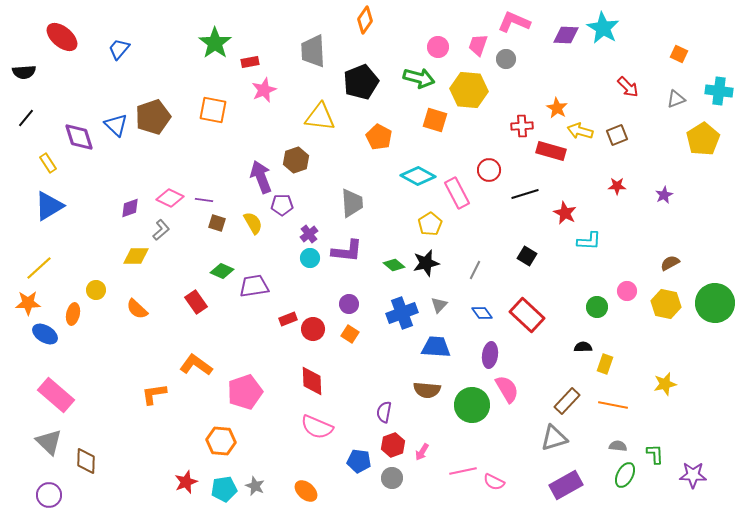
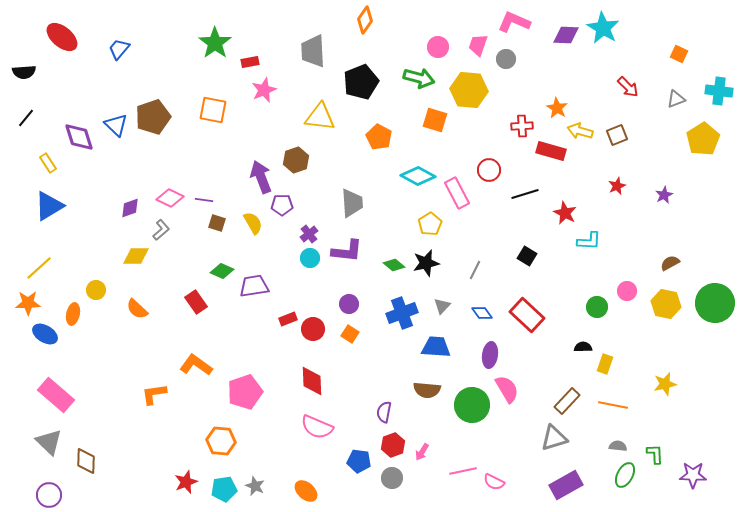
red star at (617, 186): rotated 24 degrees counterclockwise
gray triangle at (439, 305): moved 3 px right, 1 px down
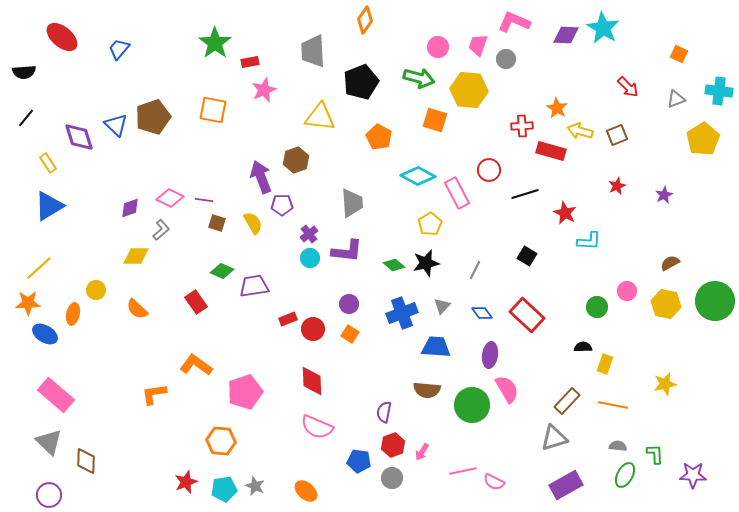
green circle at (715, 303): moved 2 px up
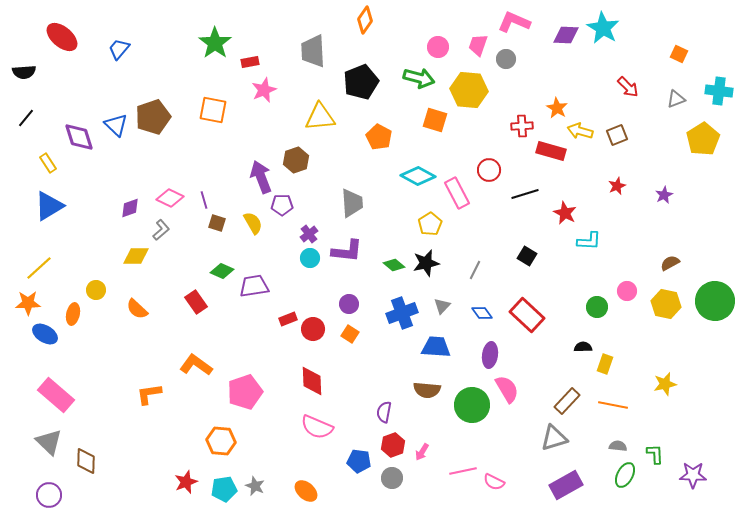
yellow triangle at (320, 117): rotated 12 degrees counterclockwise
purple line at (204, 200): rotated 66 degrees clockwise
orange L-shape at (154, 394): moved 5 px left
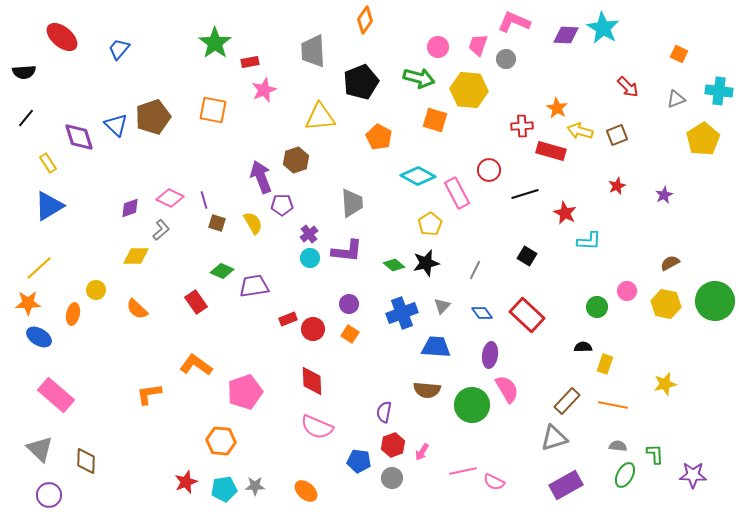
blue ellipse at (45, 334): moved 6 px left, 3 px down
gray triangle at (49, 442): moved 9 px left, 7 px down
gray star at (255, 486): rotated 24 degrees counterclockwise
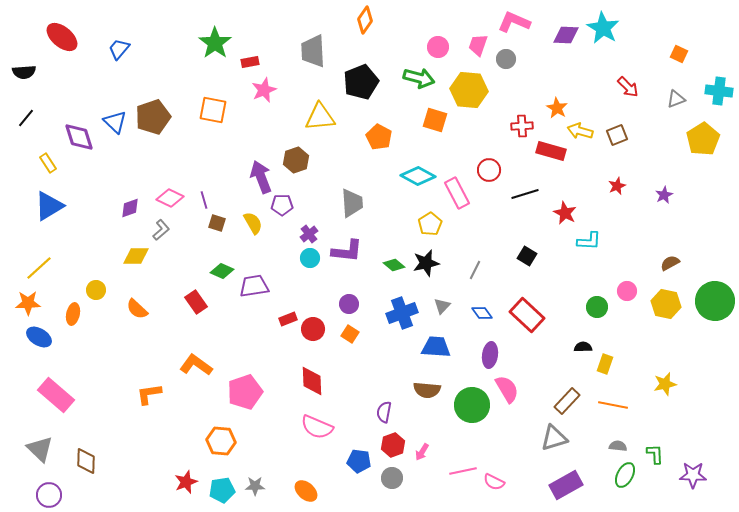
blue triangle at (116, 125): moved 1 px left, 3 px up
cyan pentagon at (224, 489): moved 2 px left, 1 px down
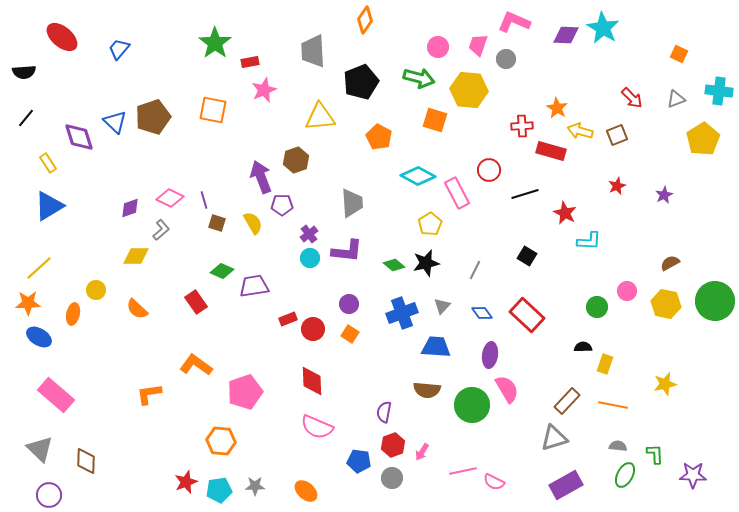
red arrow at (628, 87): moved 4 px right, 11 px down
cyan pentagon at (222, 490): moved 3 px left
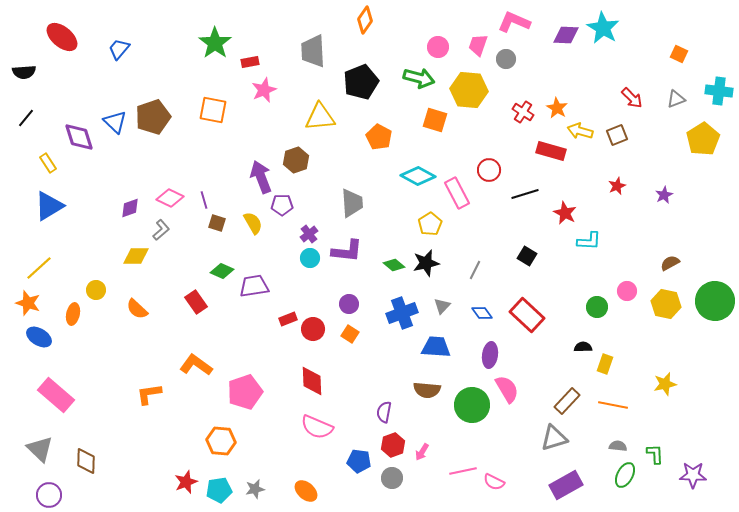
red cross at (522, 126): moved 1 px right, 14 px up; rotated 35 degrees clockwise
orange star at (28, 303): rotated 20 degrees clockwise
gray star at (255, 486): moved 3 px down; rotated 12 degrees counterclockwise
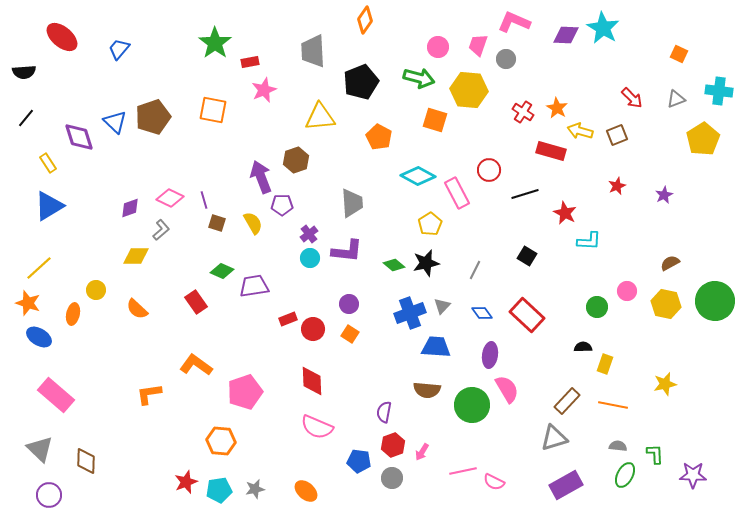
blue cross at (402, 313): moved 8 px right
